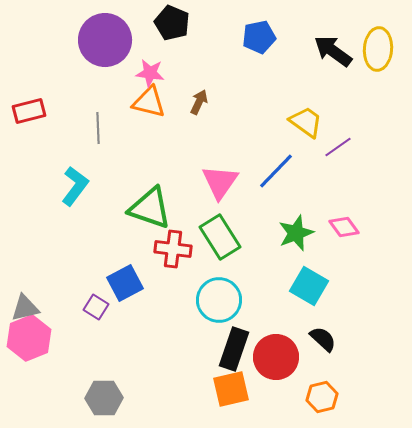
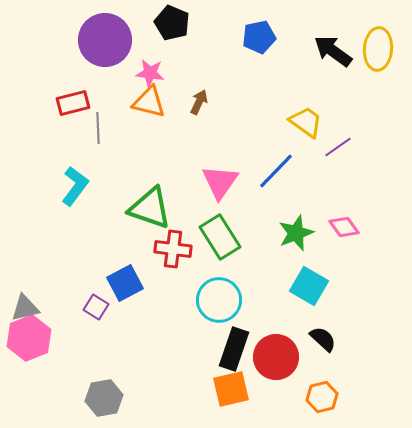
red rectangle: moved 44 px right, 8 px up
gray hexagon: rotated 9 degrees counterclockwise
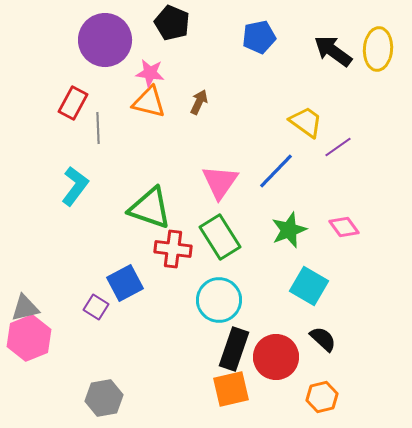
red rectangle: rotated 48 degrees counterclockwise
green star: moved 7 px left, 3 px up
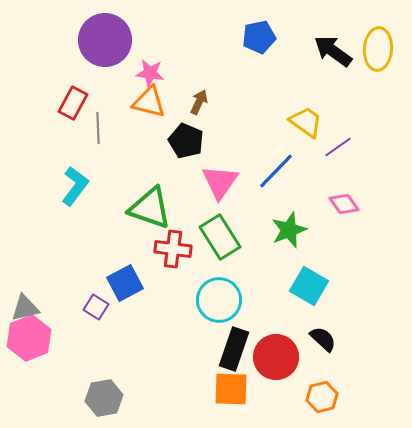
black pentagon: moved 14 px right, 118 px down
pink diamond: moved 23 px up
orange square: rotated 15 degrees clockwise
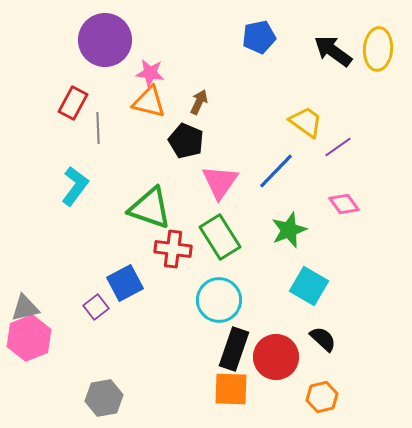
purple square: rotated 20 degrees clockwise
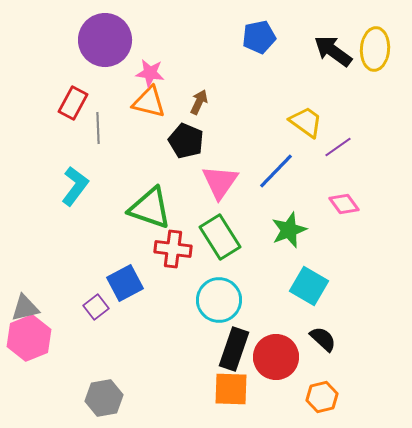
yellow ellipse: moved 3 px left
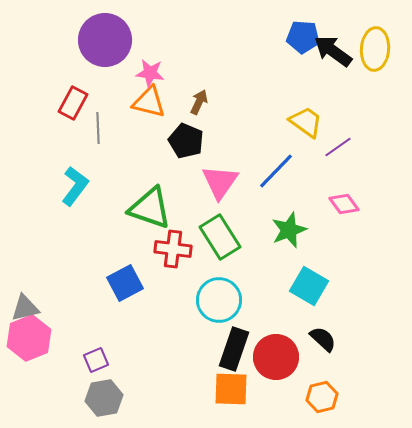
blue pentagon: moved 44 px right; rotated 16 degrees clockwise
purple square: moved 53 px down; rotated 15 degrees clockwise
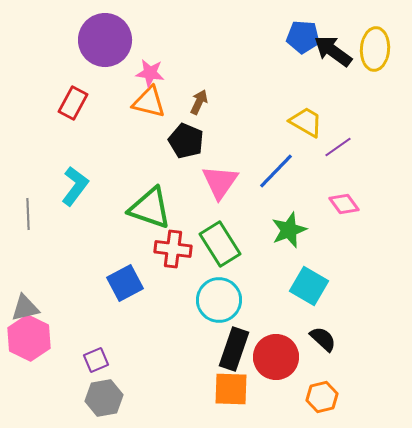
yellow trapezoid: rotated 6 degrees counterclockwise
gray line: moved 70 px left, 86 px down
green rectangle: moved 7 px down
pink hexagon: rotated 12 degrees counterclockwise
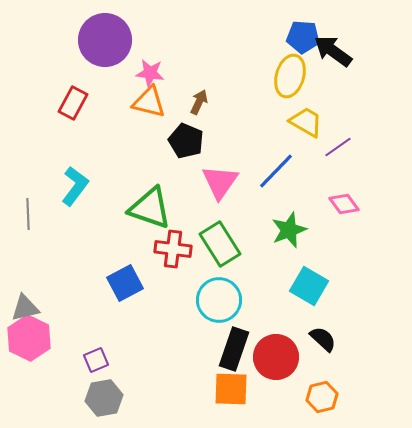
yellow ellipse: moved 85 px left, 27 px down; rotated 12 degrees clockwise
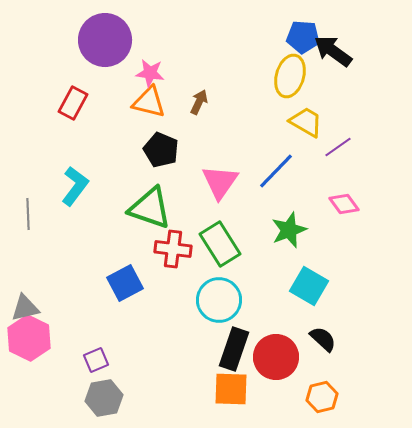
black pentagon: moved 25 px left, 9 px down
